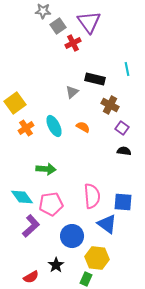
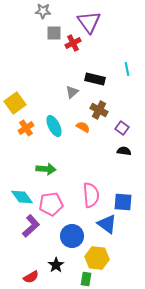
gray square: moved 4 px left, 7 px down; rotated 35 degrees clockwise
brown cross: moved 11 px left, 5 px down
pink semicircle: moved 1 px left, 1 px up
green rectangle: rotated 16 degrees counterclockwise
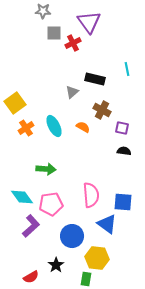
brown cross: moved 3 px right
purple square: rotated 24 degrees counterclockwise
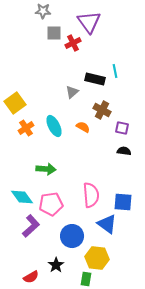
cyan line: moved 12 px left, 2 px down
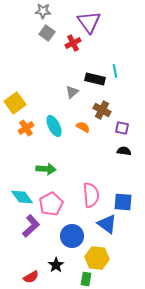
gray square: moved 7 px left; rotated 35 degrees clockwise
pink pentagon: rotated 20 degrees counterclockwise
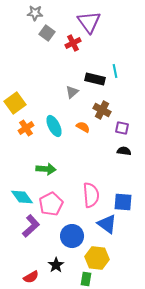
gray star: moved 8 px left, 2 px down
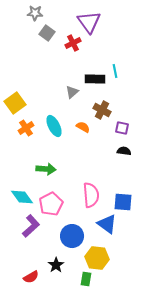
black rectangle: rotated 12 degrees counterclockwise
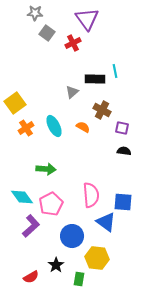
purple triangle: moved 2 px left, 3 px up
blue triangle: moved 1 px left, 2 px up
green rectangle: moved 7 px left
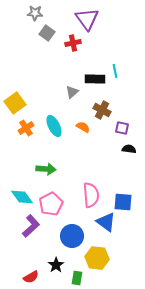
red cross: rotated 14 degrees clockwise
black semicircle: moved 5 px right, 2 px up
green rectangle: moved 2 px left, 1 px up
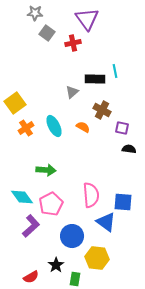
green arrow: moved 1 px down
green rectangle: moved 2 px left, 1 px down
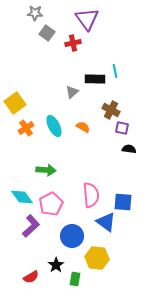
brown cross: moved 9 px right
